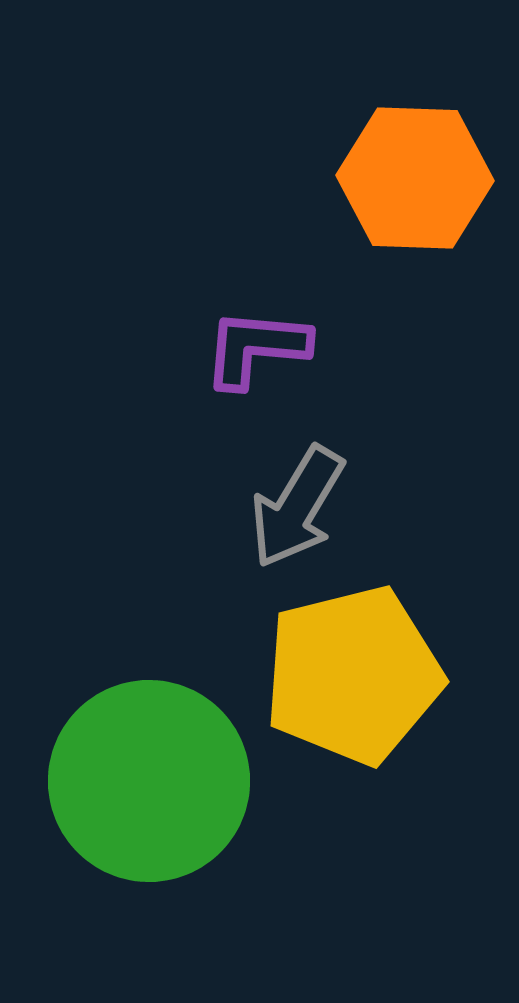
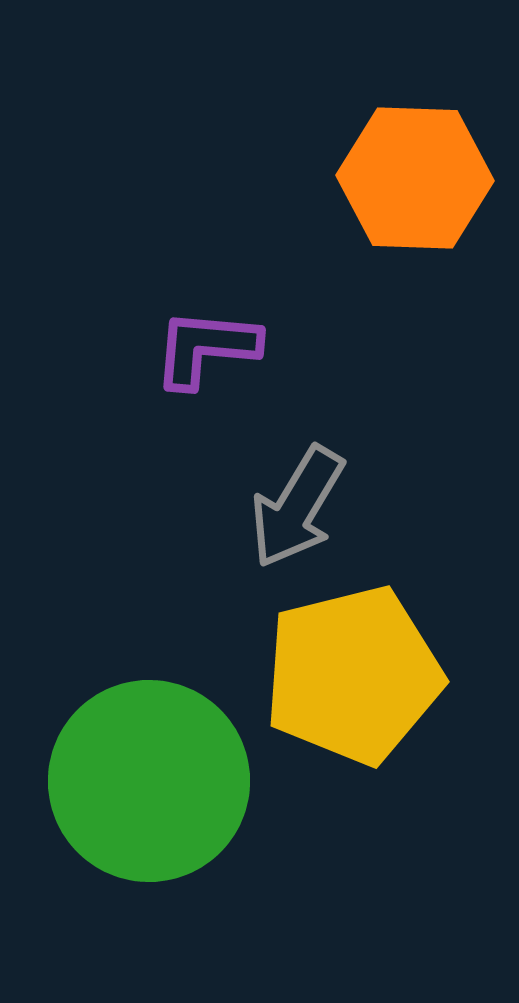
purple L-shape: moved 50 px left
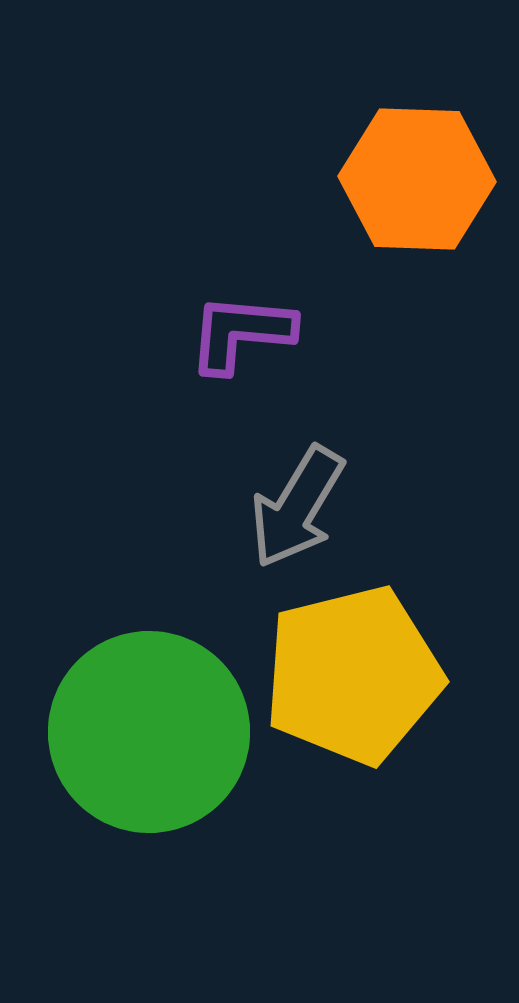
orange hexagon: moved 2 px right, 1 px down
purple L-shape: moved 35 px right, 15 px up
green circle: moved 49 px up
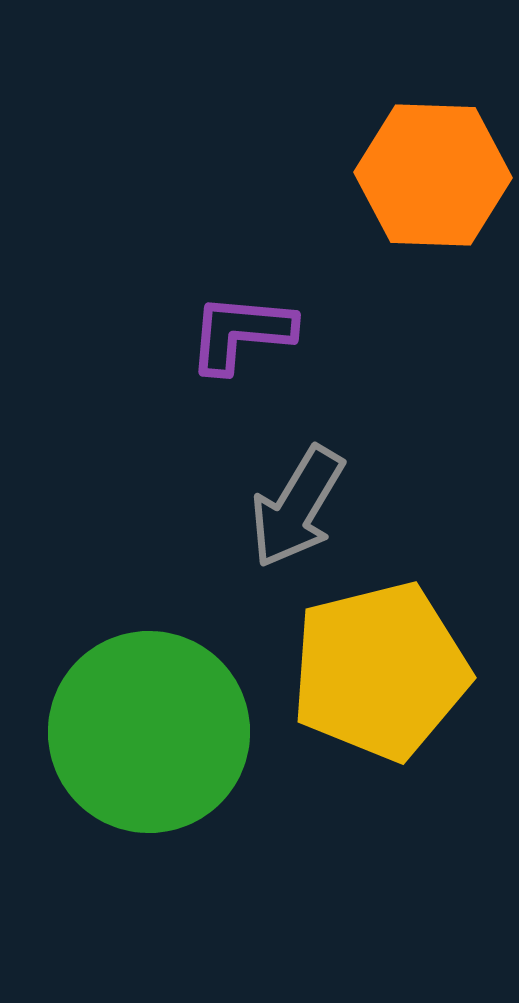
orange hexagon: moved 16 px right, 4 px up
yellow pentagon: moved 27 px right, 4 px up
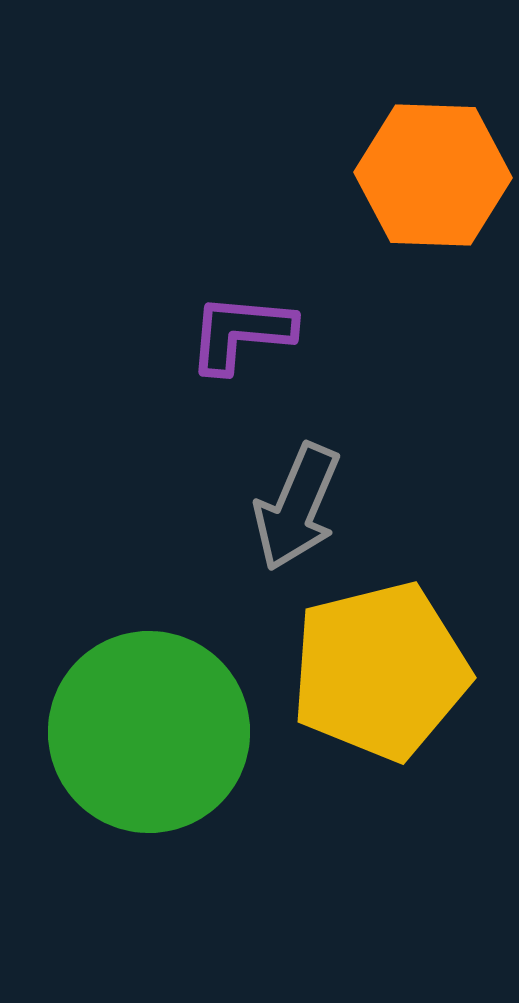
gray arrow: rotated 8 degrees counterclockwise
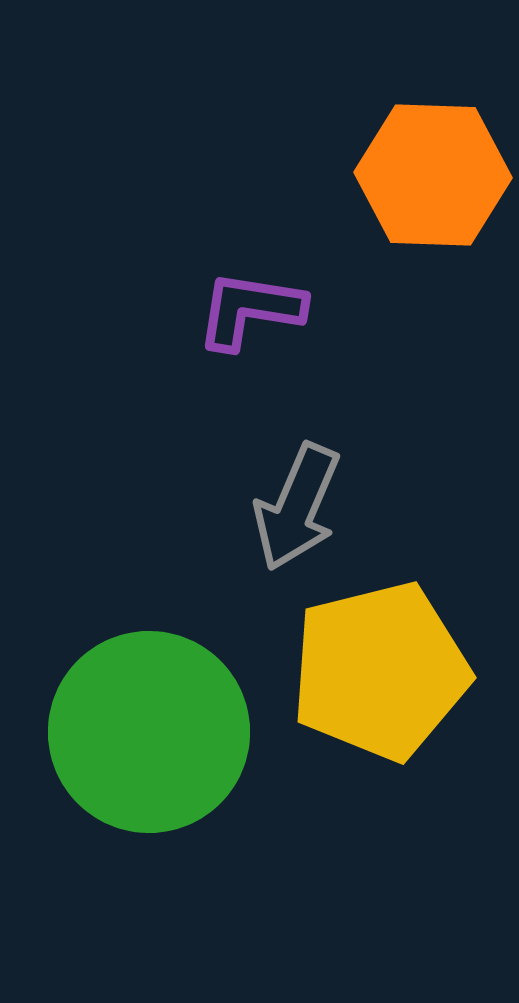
purple L-shape: moved 9 px right, 23 px up; rotated 4 degrees clockwise
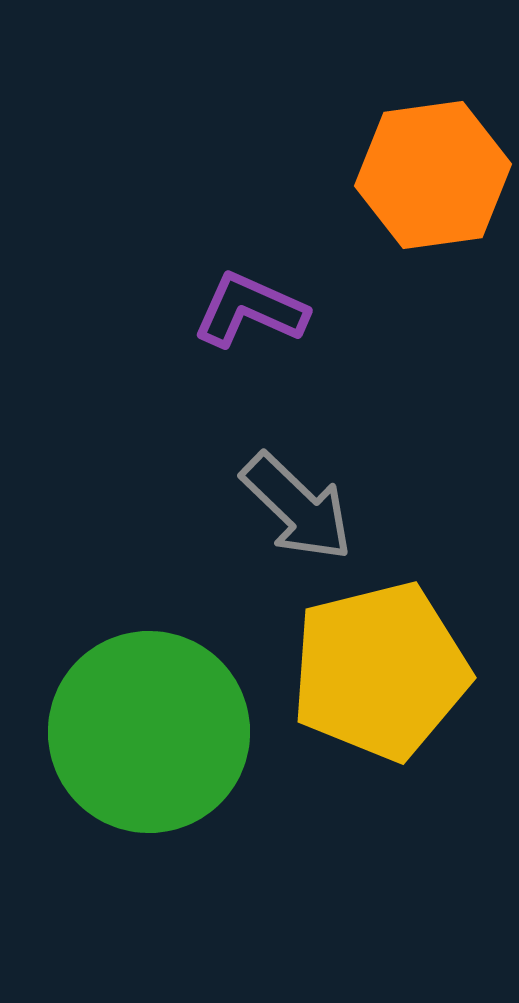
orange hexagon: rotated 10 degrees counterclockwise
purple L-shape: rotated 15 degrees clockwise
gray arrow: rotated 69 degrees counterclockwise
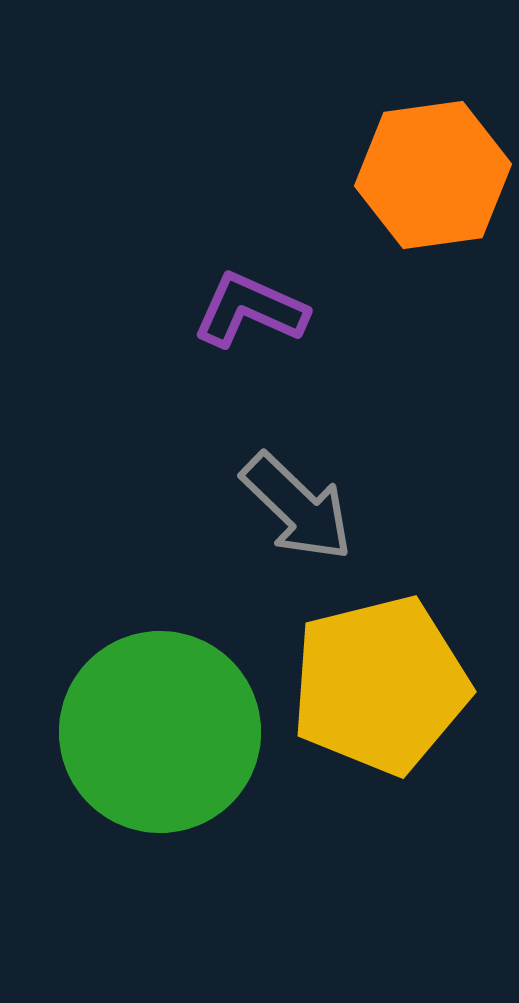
yellow pentagon: moved 14 px down
green circle: moved 11 px right
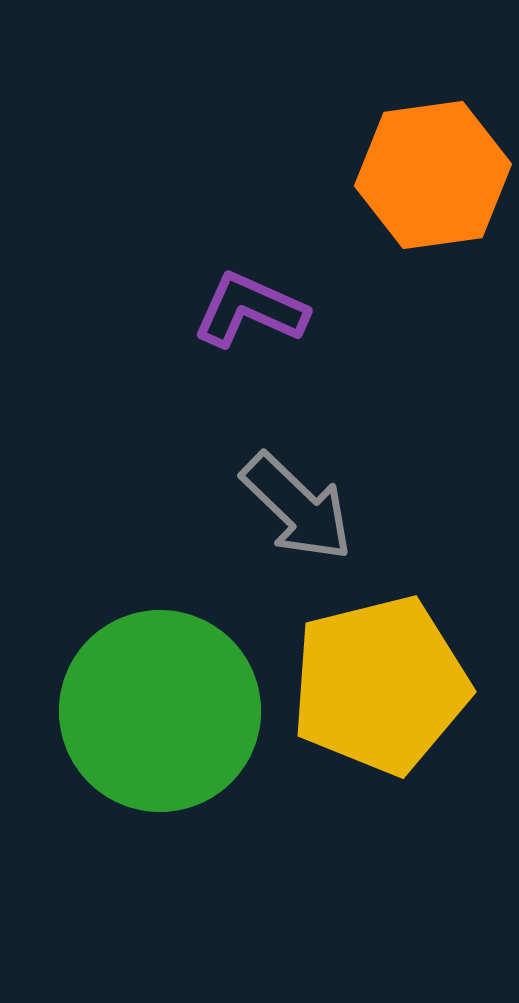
green circle: moved 21 px up
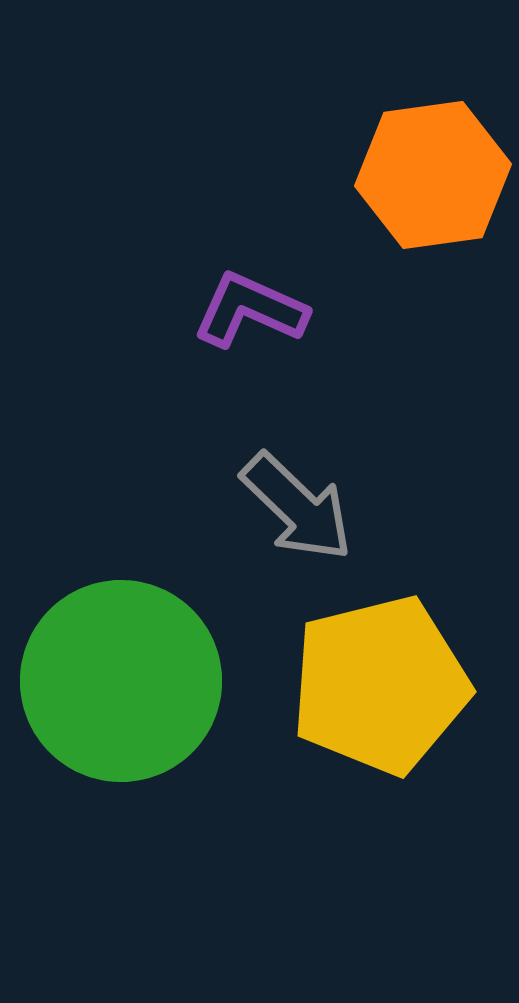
green circle: moved 39 px left, 30 px up
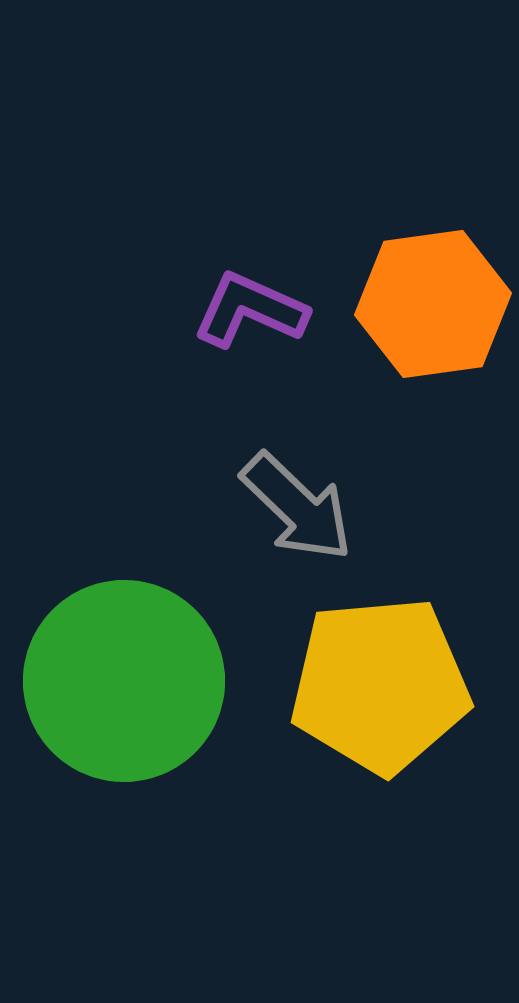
orange hexagon: moved 129 px down
green circle: moved 3 px right
yellow pentagon: rotated 9 degrees clockwise
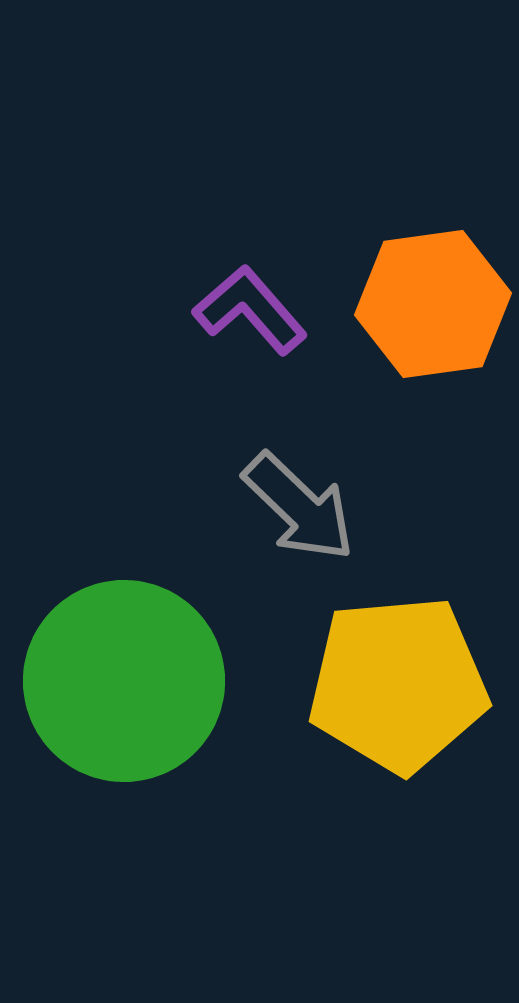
purple L-shape: rotated 25 degrees clockwise
gray arrow: moved 2 px right
yellow pentagon: moved 18 px right, 1 px up
